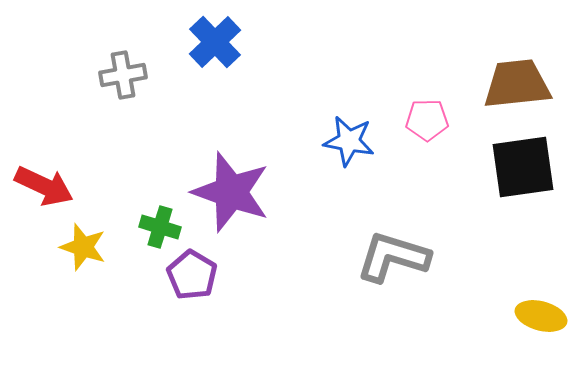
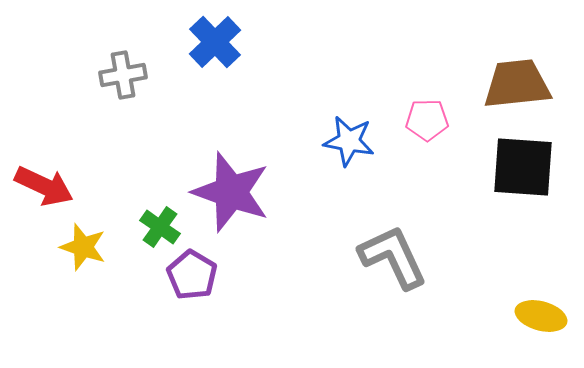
black square: rotated 12 degrees clockwise
green cross: rotated 18 degrees clockwise
gray L-shape: rotated 48 degrees clockwise
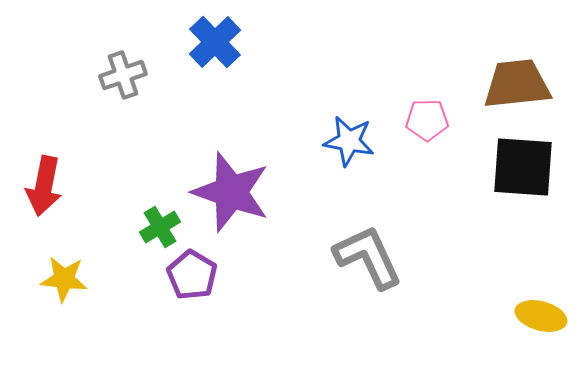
gray cross: rotated 9 degrees counterclockwise
red arrow: rotated 76 degrees clockwise
green cross: rotated 24 degrees clockwise
yellow star: moved 19 px left, 32 px down; rotated 12 degrees counterclockwise
gray L-shape: moved 25 px left
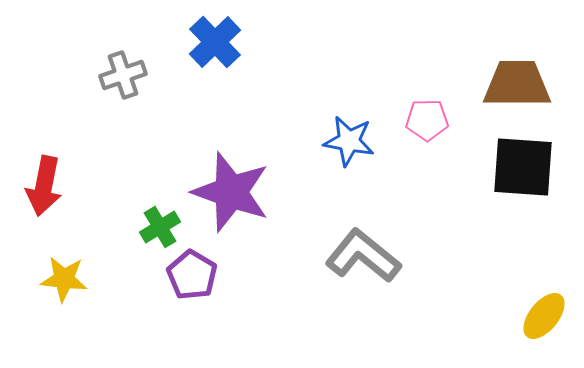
brown trapezoid: rotated 6 degrees clockwise
gray L-shape: moved 5 px left, 1 px up; rotated 26 degrees counterclockwise
yellow ellipse: moved 3 px right; rotated 66 degrees counterclockwise
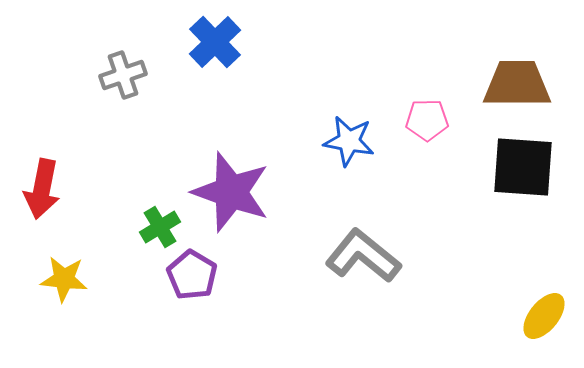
red arrow: moved 2 px left, 3 px down
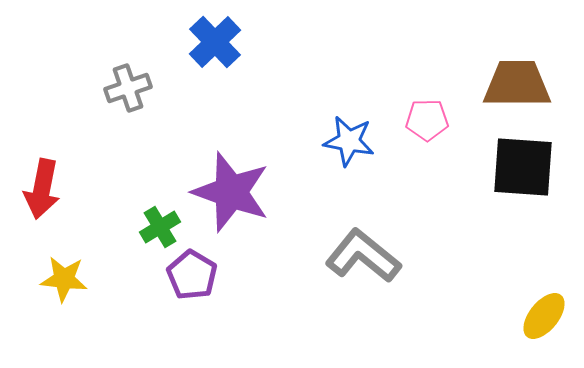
gray cross: moved 5 px right, 13 px down
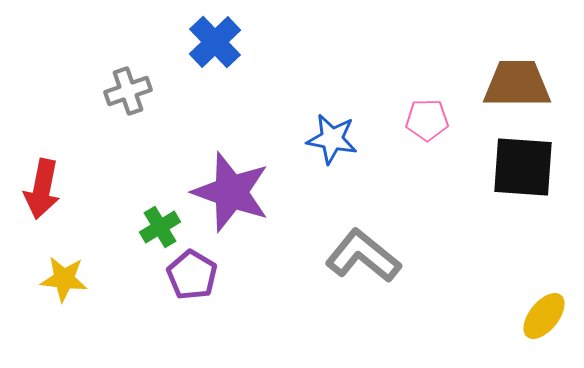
gray cross: moved 3 px down
blue star: moved 17 px left, 2 px up
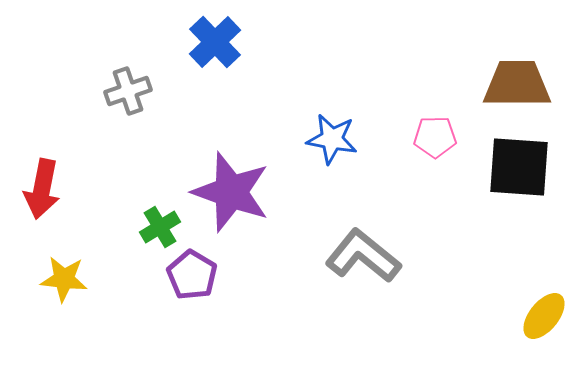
pink pentagon: moved 8 px right, 17 px down
black square: moved 4 px left
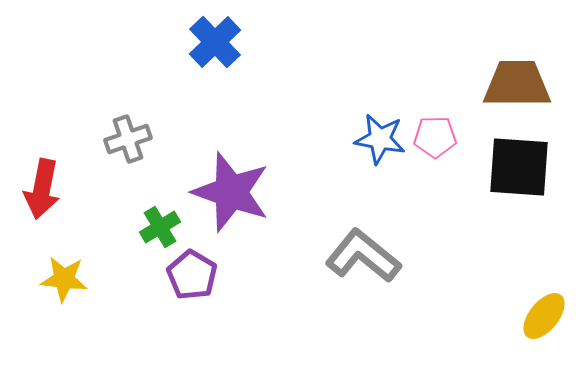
gray cross: moved 48 px down
blue star: moved 48 px right
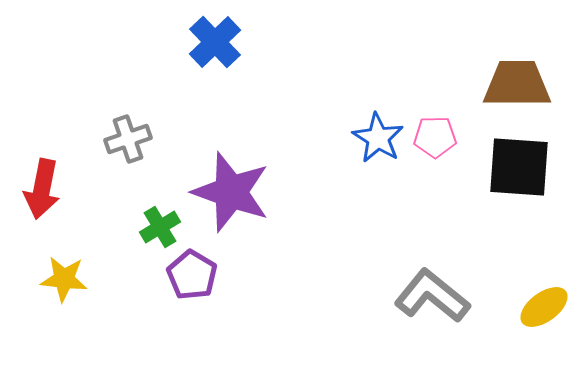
blue star: moved 2 px left, 1 px up; rotated 21 degrees clockwise
gray L-shape: moved 69 px right, 40 px down
yellow ellipse: moved 9 px up; rotated 15 degrees clockwise
